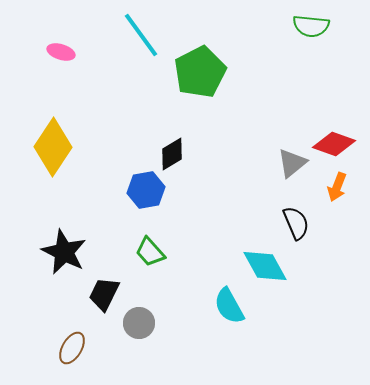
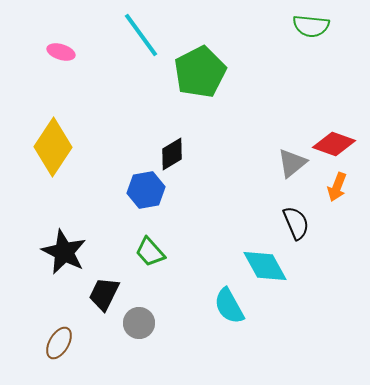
brown ellipse: moved 13 px left, 5 px up
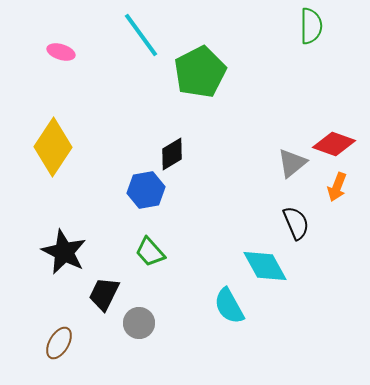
green semicircle: rotated 96 degrees counterclockwise
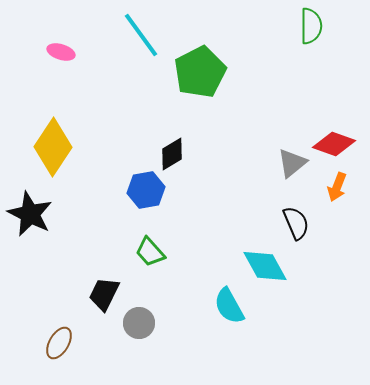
black star: moved 34 px left, 38 px up
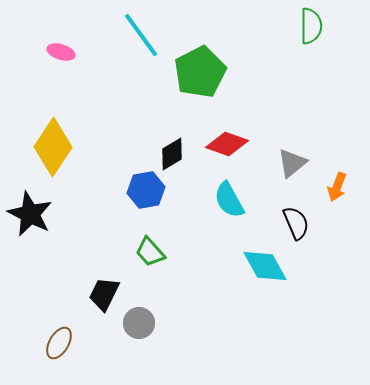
red diamond: moved 107 px left
cyan semicircle: moved 106 px up
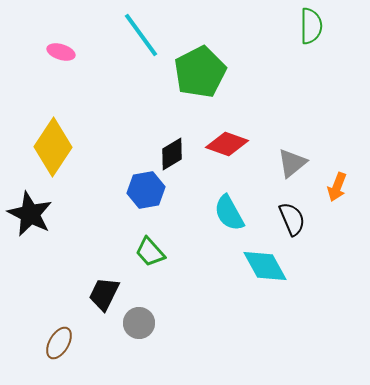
cyan semicircle: moved 13 px down
black semicircle: moved 4 px left, 4 px up
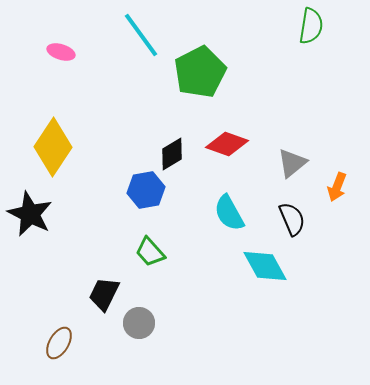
green semicircle: rotated 9 degrees clockwise
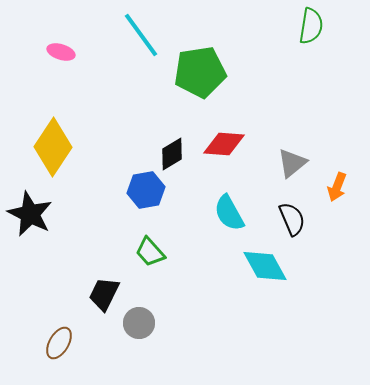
green pentagon: rotated 18 degrees clockwise
red diamond: moved 3 px left; rotated 15 degrees counterclockwise
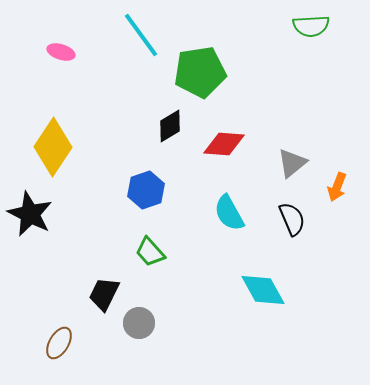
green semicircle: rotated 78 degrees clockwise
black diamond: moved 2 px left, 28 px up
blue hexagon: rotated 9 degrees counterclockwise
cyan diamond: moved 2 px left, 24 px down
